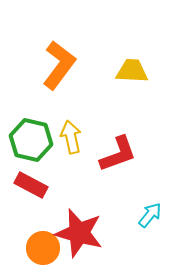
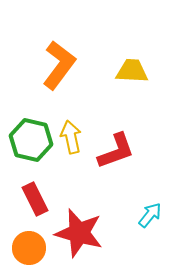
red L-shape: moved 2 px left, 3 px up
red rectangle: moved 4 px right, 14 px down; rotated 36 degrees clockwise
orange circle: moved 14 px left
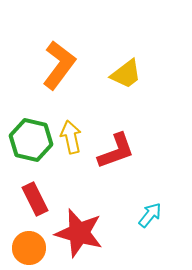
yellow trapezoid: moved 6 px left, 3 px down; rotated 140 degrees clockwise
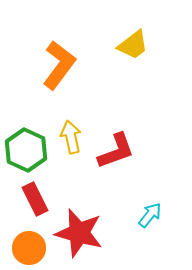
yellow trapezoid: moved 7 px right, 29 px up
green hexagon: moved 5 px left, 10 px down; rotated 12 degrees clockwise
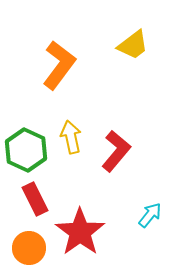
red L-shape: rotated 30 degrees counterclockwise
red star: moved 1 px right, 1 px up; rotated 21 degrees clockwise
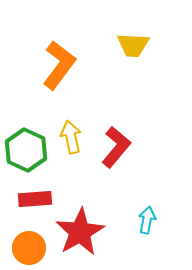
yellow trapezoid: rotated 40 degrees clockwise
red L-shape: moved 4 px up
red rectangle: rotated 68 degrees counterclockwise
cyan arrow: moved 3 px left, 5 px down; rotated 28 degrees counterclockwise
red star: rotated 6 degrees clockwise
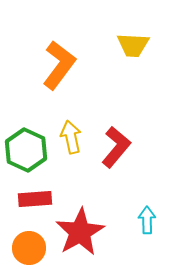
cyan arrow: rotated 12 degrees counterclockwise
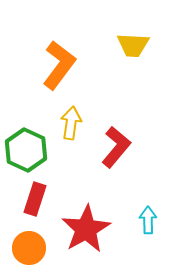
yellow arrow: moved 14 px up; rotated 20 degrees clockwise
red rectangle: rotated 68 degrees counterclockwise
cyan arrow: moved 1 px right
red star: moved 6 px right, 3 px up
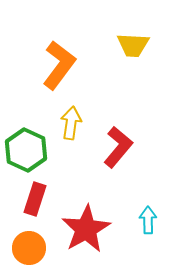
red L-shape: moved 2 px right
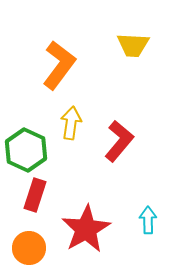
red L-shape: moved 1 px right, 6 px up
red rectangle: moved 4 px up
